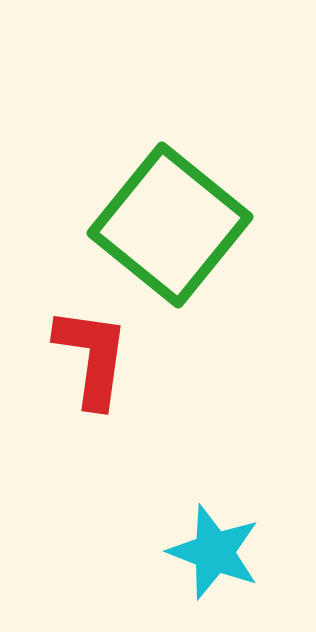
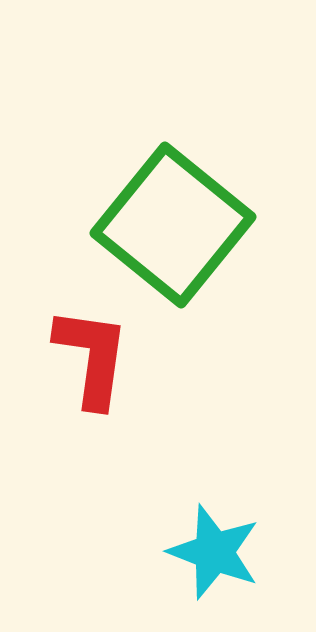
green square: moved 3 px right
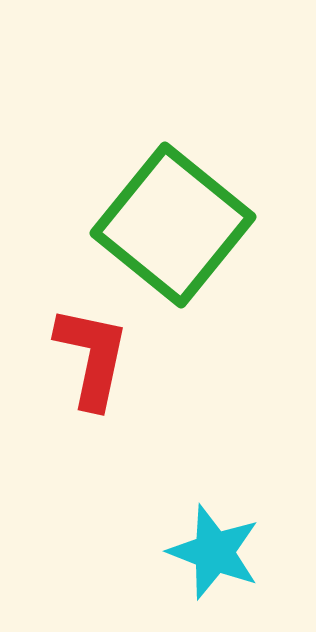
red L-shape: rotated 4 degrees clockwise
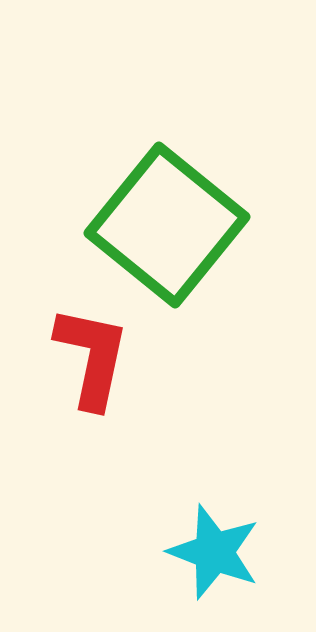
green square: moved 6 px left
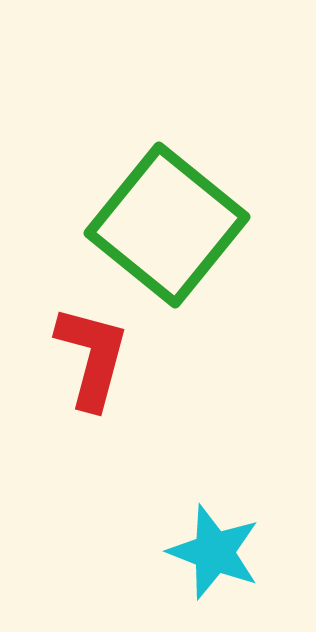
red L-shape: rotated 3 degrees clockwise
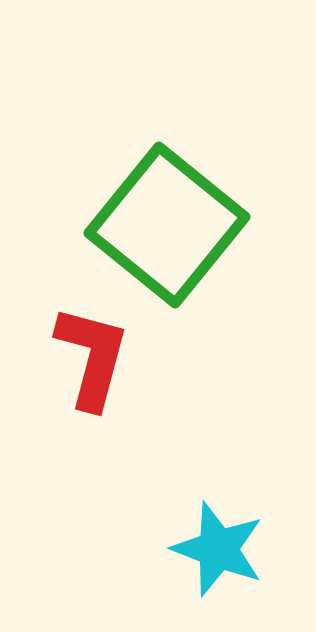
cyan star: moved 4 px right, 3 px up
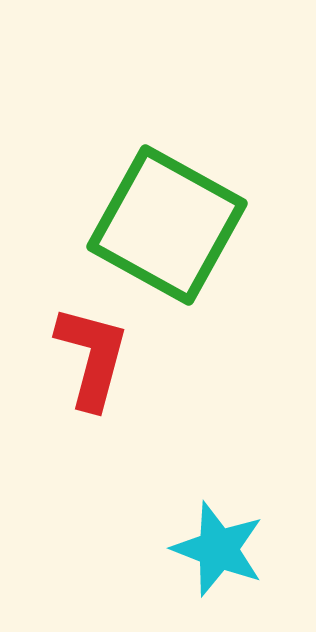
green square: rotated 10 degrees counterclockwise
